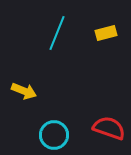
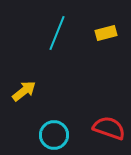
yellow arrow: rotated 60 degrees counterclockwise
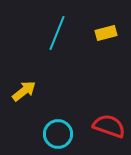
red semicircle: moved 2 px up
cyan circle: moved 4 px right, 1 px up
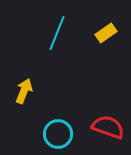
yellow rectangle: rotated 20 degrees counterclockwise
yellow arrow: rotated 30 degrees counterclockwise
red semicircle: moved 1 px left, 1 px down
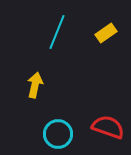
cyan line: moved 1 px up
yellow arrow: moved 11 px right, 6 px up; rotated 10 degrees counterclockwise
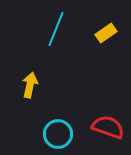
cyan line: moved 1 px left, 3 px up
yellow arrow: moved 5 px left
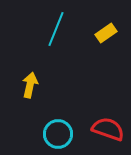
red semicircle: moved 2 px down
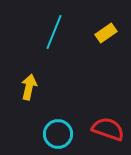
cyan line: moved 2 px left, 3 px down
yellow arrow: moved 1 px left, 2 px down
